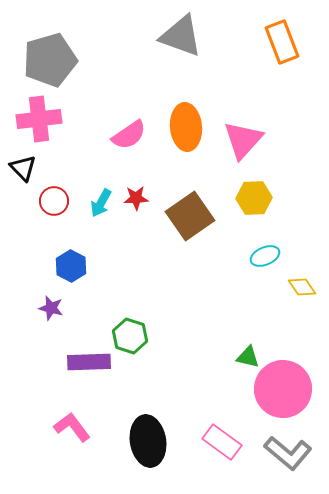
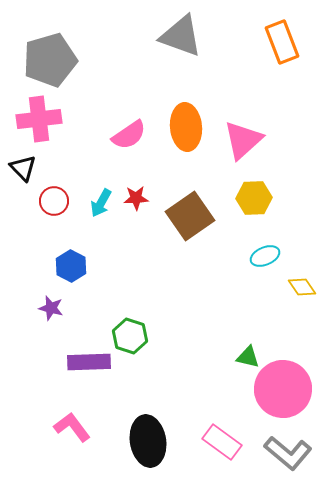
pink triangle: rotated 6 degrees clockwise
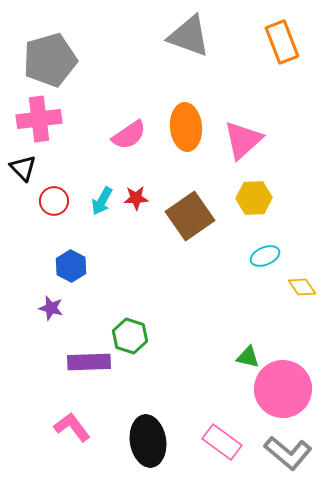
gray triangle: moved 8 px right
cyan arrow: moved 1 px right, 2 px up
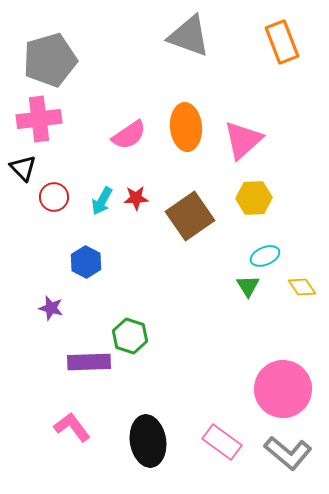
red circle: moved 4 px up
blue hexagon: moved 15 px right, 4 px up
green triangle: moved 71 px up; rotated 45 degrees clockwise
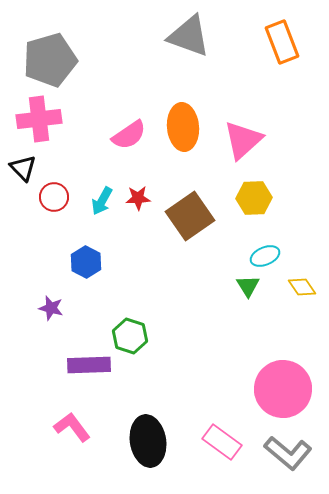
orange ellipse: moved 3 px left
red star: moved 2 px right
purple rectangle: moved 3 px down
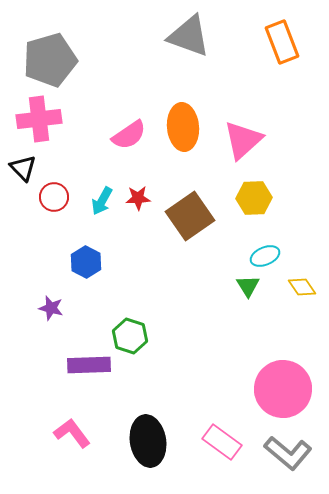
pink L-shape: moved 6 px down
